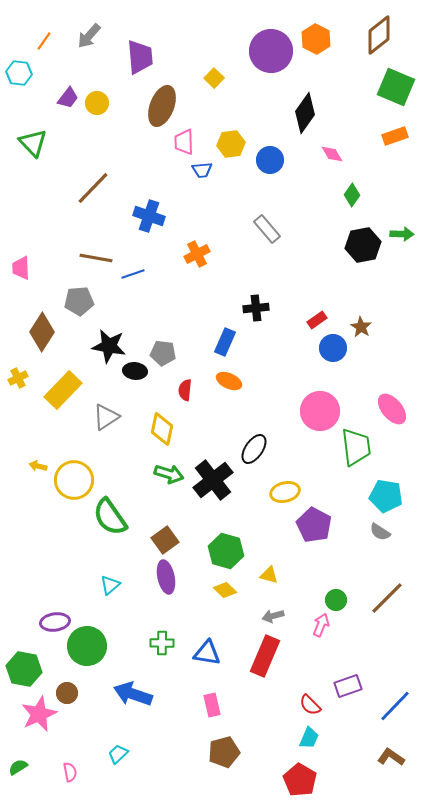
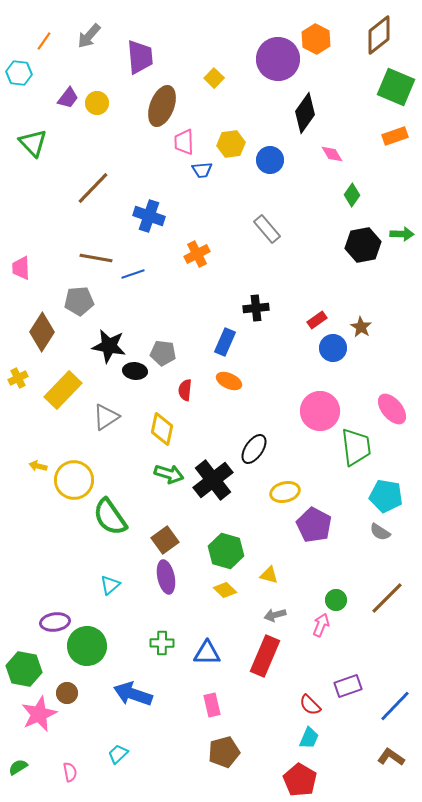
purple circle at (271, 51): moved 7 px right, 8 px down
gray arrow at (273, 616): moved 2 px right, 1 px up
blue triangle at (207, 653): rotated 8 degrees counterclockwise
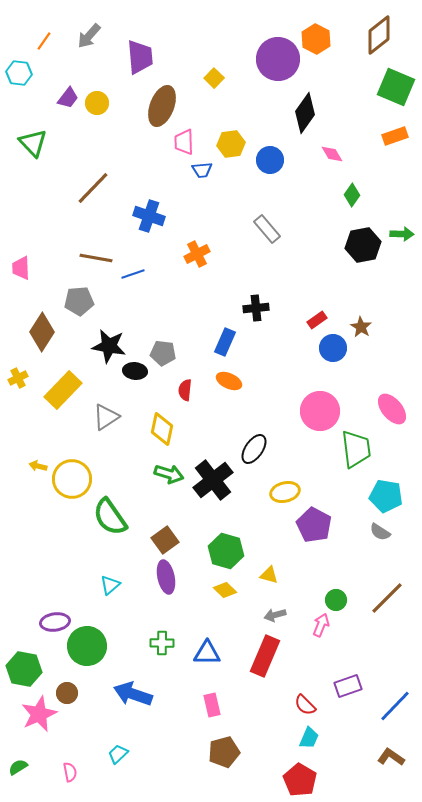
green trapezoid at (356, 447): moved 2 px down
yellow circle at (74, 480): moved 2 px left, 1 px up
red semicircle at (310, 705): moved 5 px left
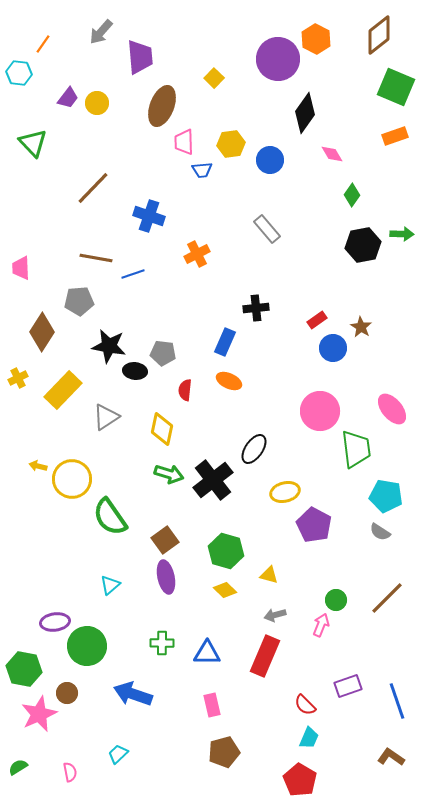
gray arrow at (89, 36): moved 12 px right, 4 px up
orange line at (44, 41): moved 1 px left, 3 px down
blue line at (395, 706): moved 2 px right, 5 px up; rotated 63 degrees counterclockwise
